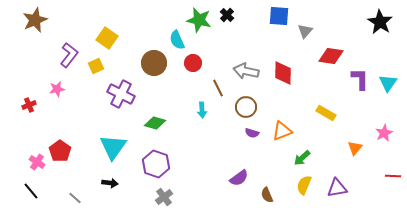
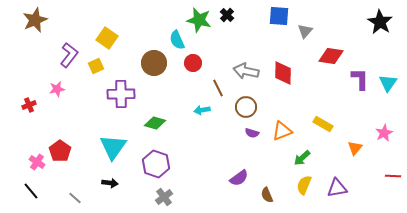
purple cross at (121, 94): rotated 28 degrees counterclockwise
cyan arrow at (202, 110): rotated 84 degrees clockwise
yellow rectangle at (326, 113): moved 3 px left, 11 px down
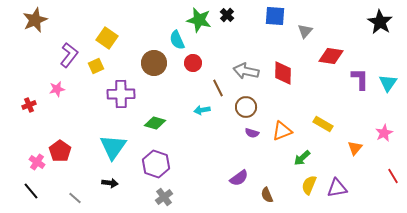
blue square at (279, 16): moved 4 px left
red line at (393, 176): rotated 56 degrees clockwise
yellow semicircle at (304, 185): moved 5 px right
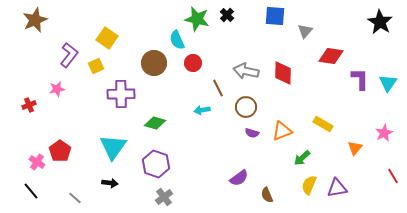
green star at (199, 20): moved 2 px left, 1 px up
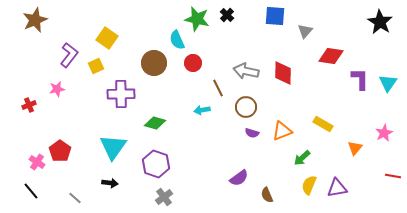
red line at (393, 176): rotated 49 degrees counterclockwise
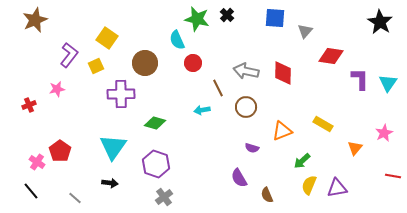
blue square at (275, 16): moved 2 px down
brown circle at (154, 63): moved 9 px left
purple semicircle at (252, 133): moved 15 px down
green arrow at (302, 158): moved 3 px down
purple semicircle at (239, 178): rotated 96 degrees clockwise
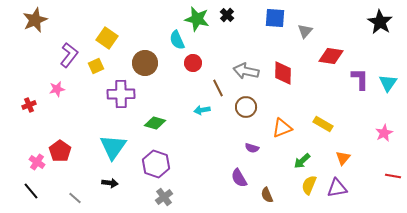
orange triangle at (282, 131): moved 3 px up
orange triangle at (355, 148): moved 12 px left, 10 px down
